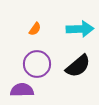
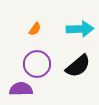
purple semicircle: moved 1 px left, 1 px up
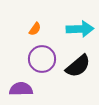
purple circle: moved 5 px right, 5 px up
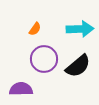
purple circle: moved 2 px right
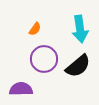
cyan arrow: rotated 84 degrees clockwise
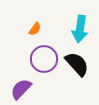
cyan arrow: rotated 16 degrees clockwise
black semicircle: moved 1 px left, 2 px up; rotated 92 degrees counterclockwise
purple semicircle: rotated 45 degrees counterclockwise
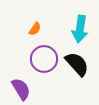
purple semicircle: rotated 105 degrees clockwise
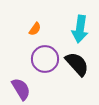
purple circle: moved 1 px right
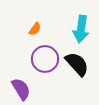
cyan arrow: moved 1 px right
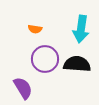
orange semicircle: rotated 64 degrees clockwise
black semicircle: rotated 44 degrees counterclockwise
purple semicircle: moved 2 px right, 1 px up
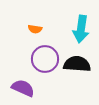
purple semicircle: rotated 35 degrees counterclockwise
